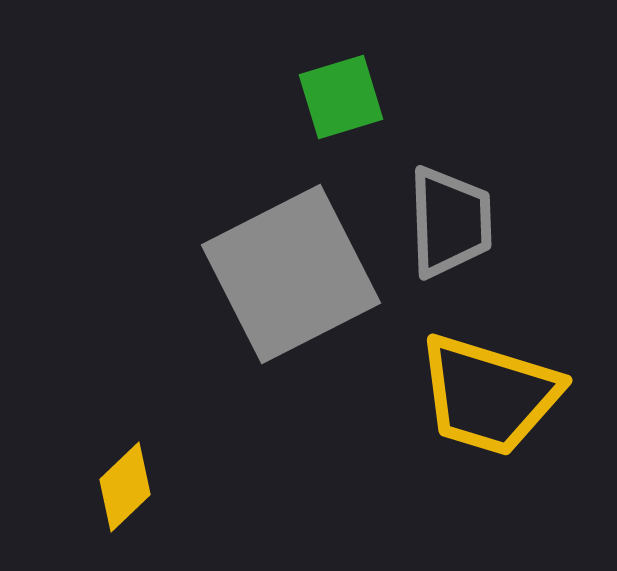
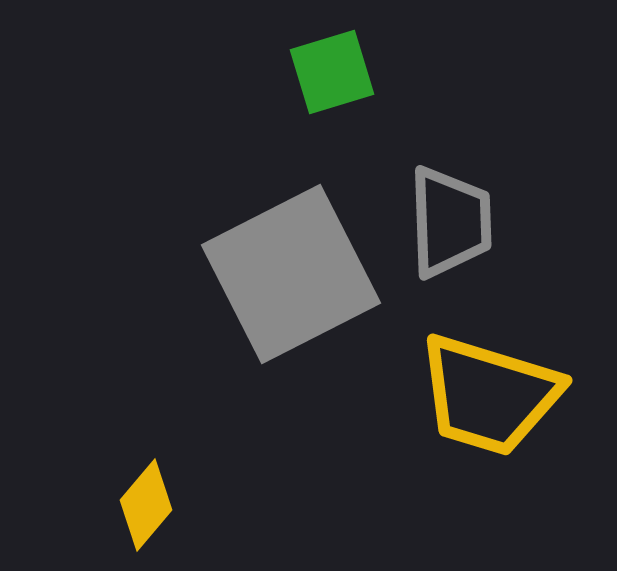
green square: moved 9 px left, 25 px up
yellow diamond: moved 21 px right, 18 px down; rotated 6 degrees counterclockwise
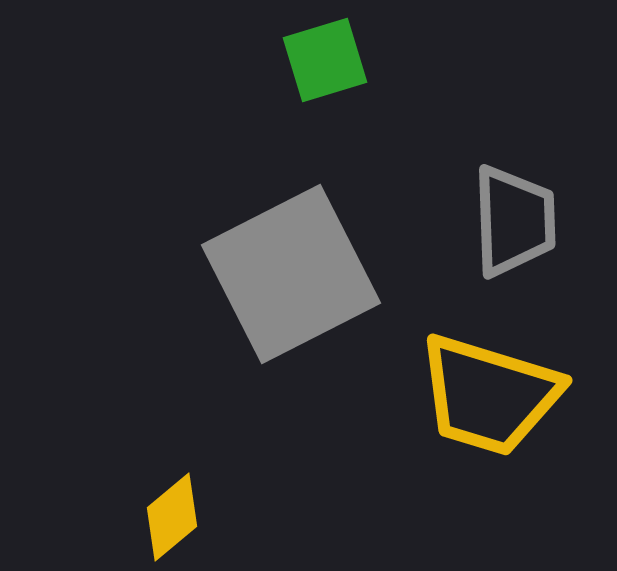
green square: moved 7 px left, 12 px up
gray trapezoid: moved 64 px right, 1 px up
yellow diamond: moved 26 px right, 12 px down; rotated 10 degrees clockwise
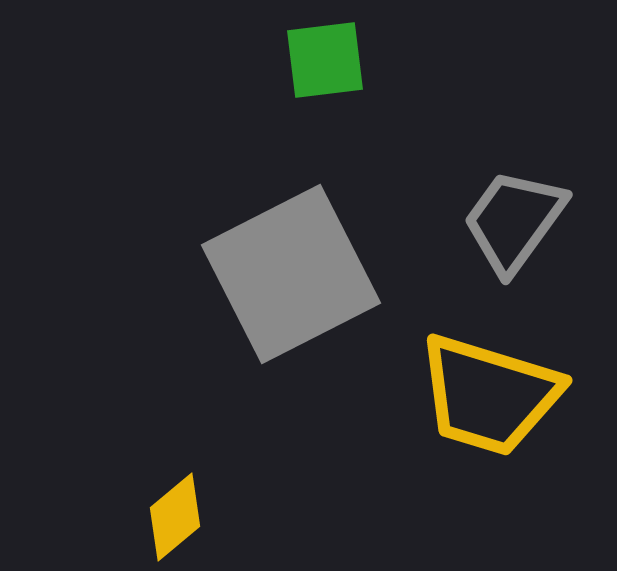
green square: rotated 10 degrees clockwise
gray trapezoid: rotated 142 degrees counterclockwise
yellow diamond: moved 3 px right
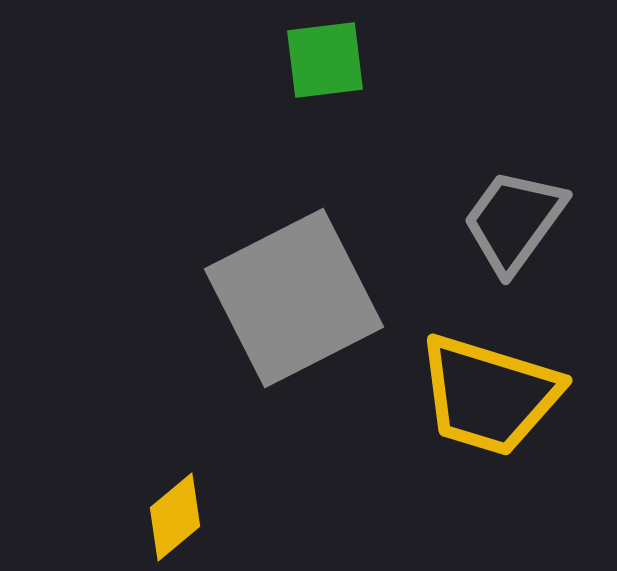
gray square: moved 3 px right, 24 px down
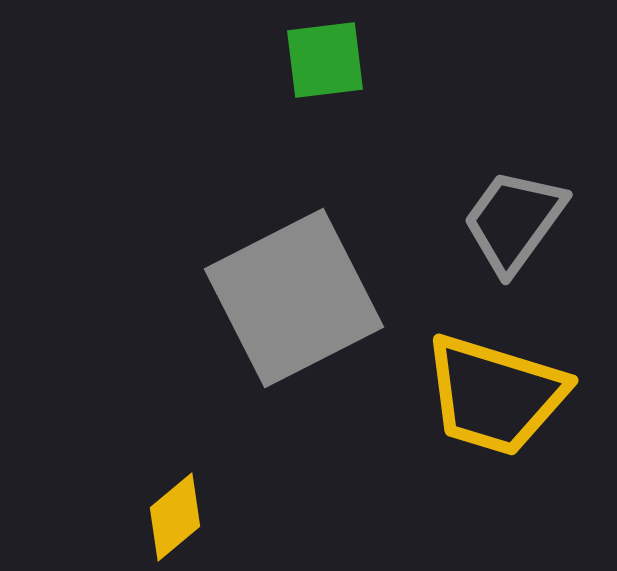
yellow trapezoid: moved 6 px right
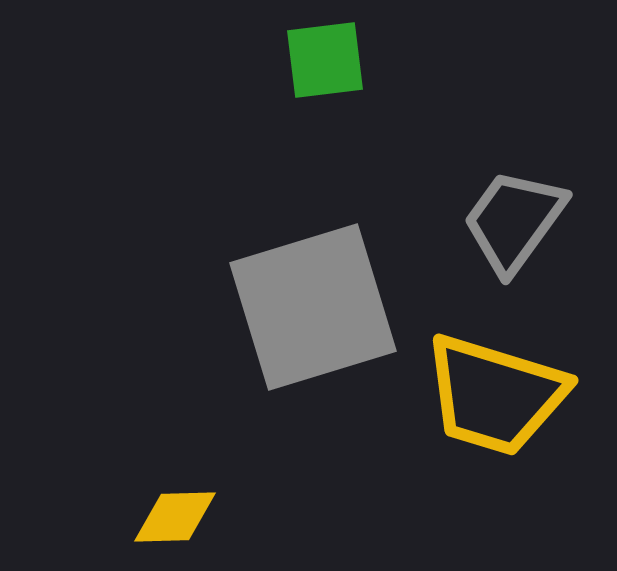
gray square: moved 19 px right, 9 px down; rotated 10 degrees clockwise
yellow diamond: rotated 38 degrees clockwise
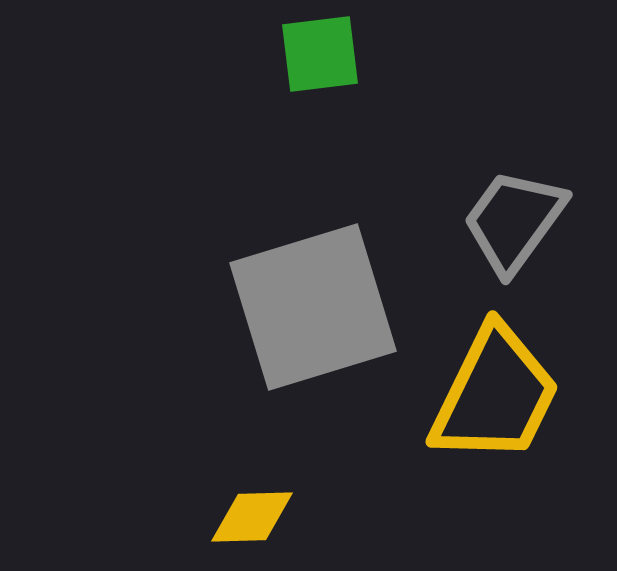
green square: moved 5 px left, 6 px up
yellow trapezoid: rotated 81 degrees counterclockwise
yellow diamond: moved 77 px right
